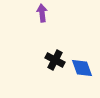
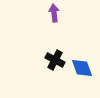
purple arrow: moved 12 px right
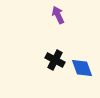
purple arrow: moved 4 px right, 2 px down; rotated 18 degrees counterclockwise
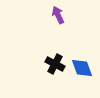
black cross: moved 4 px down
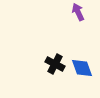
purple arrow: moved 20 px right, 3 px up
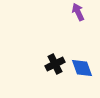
black cross: rotated 36 degrees clockwise
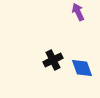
black cross: moved 2 px left, 4 px up
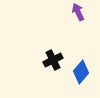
blue diamond: moved 1 px left, 4 px down; rotated 60 degrees clockwise
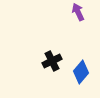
black cross: moved 1 px left, 1 px down
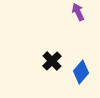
black cross: rotated 18 degrees counterclockwise
